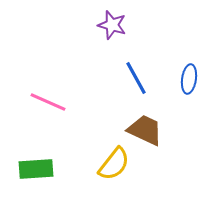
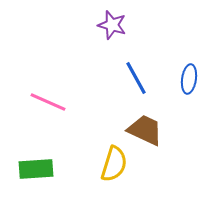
yellow semicircle: rotated 21 degrees counterclockwise
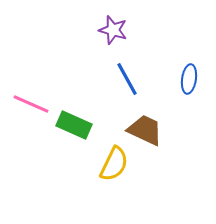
purple star: moved 1 px right, 5 px down
blue line: moved 9 px left, 1 px down
pink line: moved 17 px left, 2 px down
yellow semicircle: rotated 9 degrees clockwise
green rectangle: moved 38 px right, 44 px up; rotated 28 degrees clockwise
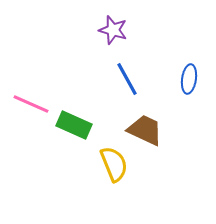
yellow semicircle: rotated 48 degrees counterclockwise
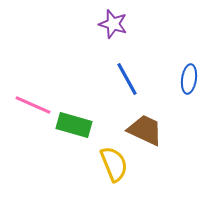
purple star: moved 6 px up
pink line: moved 2 px right, 1 px down
green rectangle: rotated 8 degrees counterclockwise
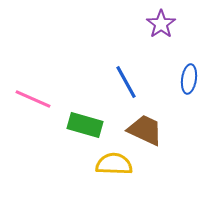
purple star: moved 48 px right; rotated 20 degrees clockwise
blue line: moved 1 px left, 3 px down
pink line: moved 6 px up
green rectangle: moved 11 px right
yellow semicircle: rotated 66 degrees counterclockwise
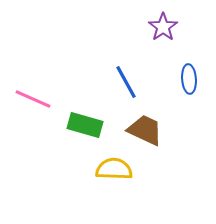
purple star: moved 2 px right, 3 px down
blue ellipse: rotated 12 degrees counterclockwise
yellow semicircle: moved 5 px down
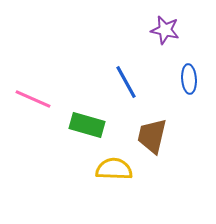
purple star: moved 2 px right, 3 px down; rotated 24 degrees counterclockwise
green rectangle: moved 2 px right
brown trapezoid: moved 7 px right, 6 px down; rotated 102 degrees counterclockwise
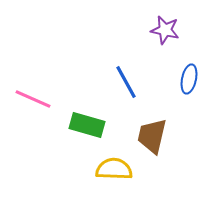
blue ellipse: rotated 16 degrees clockwise
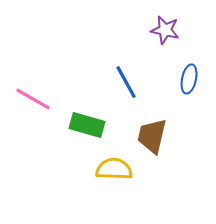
pink line: rotated 6 degrees clockwise
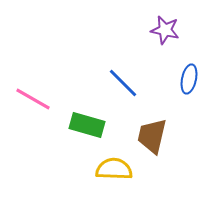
blue line: moved 3 px left, 1 px down; rotated 16 degrees counterclockwise
